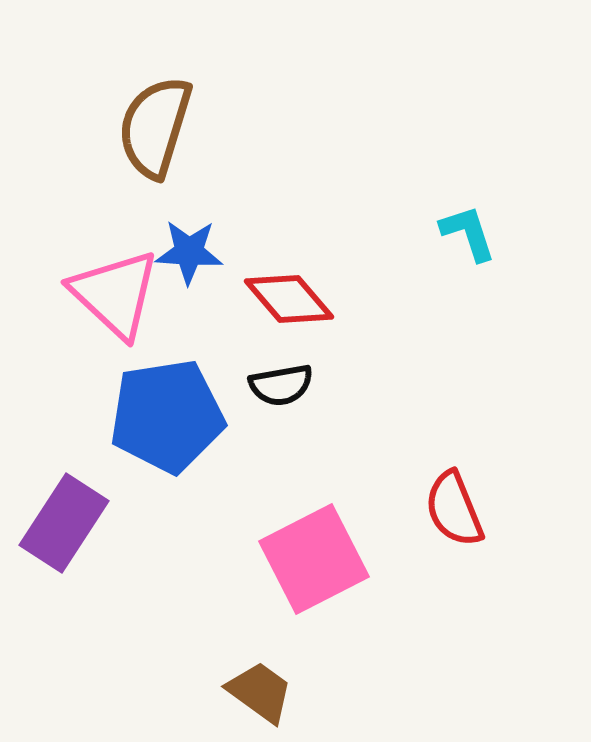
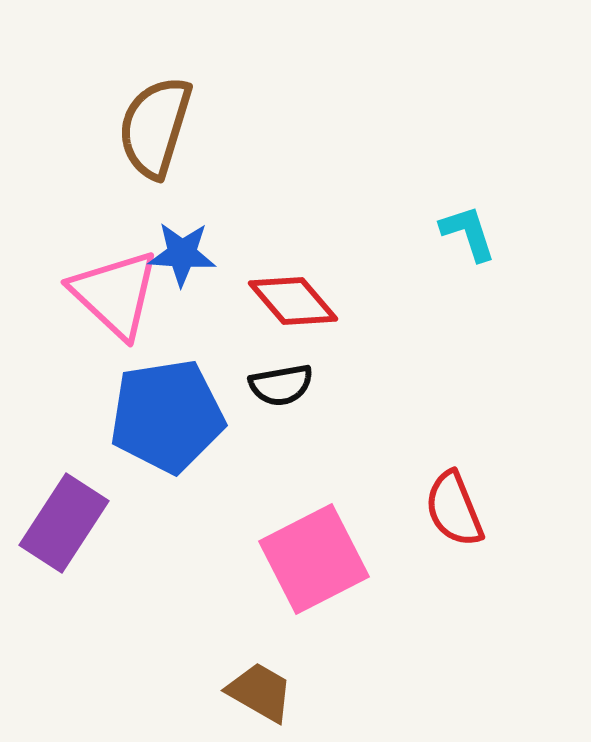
blue star: moved 7 px left, 2 px down
red diamond: moved 4 px right, 2 px down
brown trapezoid: rotated 6 degrees counterclockwise
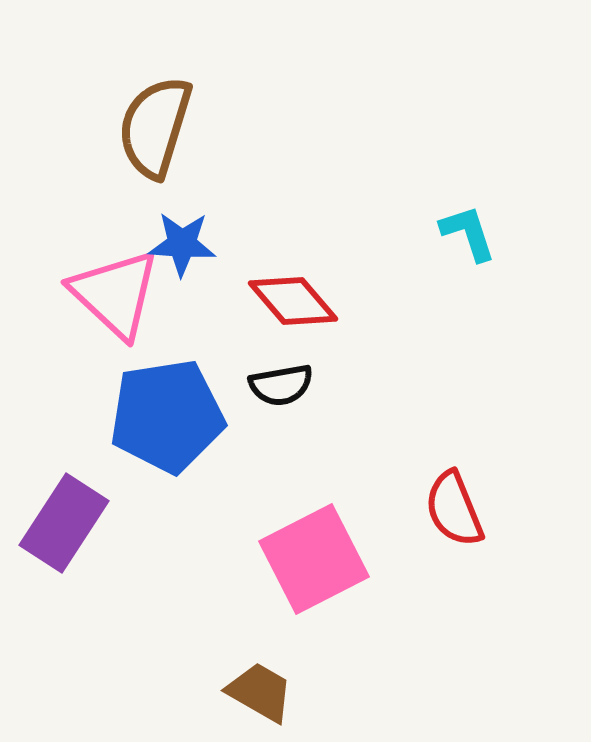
blue star: moved 10 px up
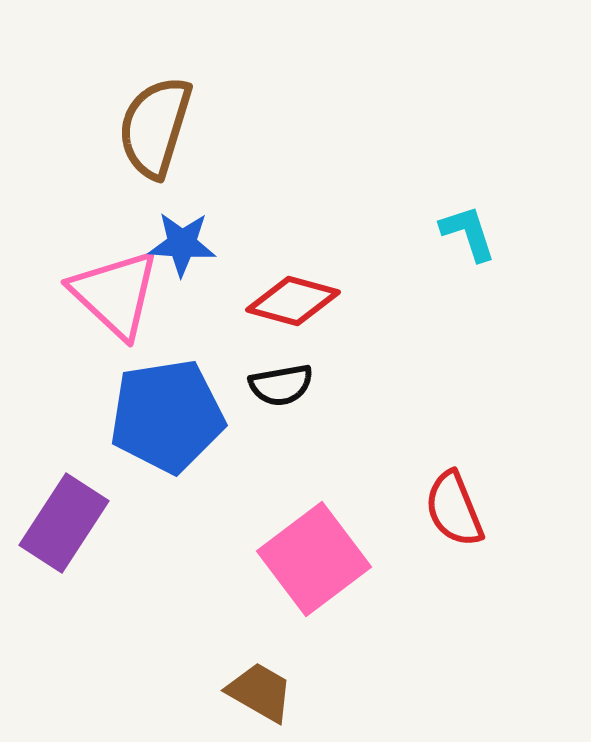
red diamond: rotated 34 degrees counterclockwise
pink square: rotated 10 degrees counterclockwise
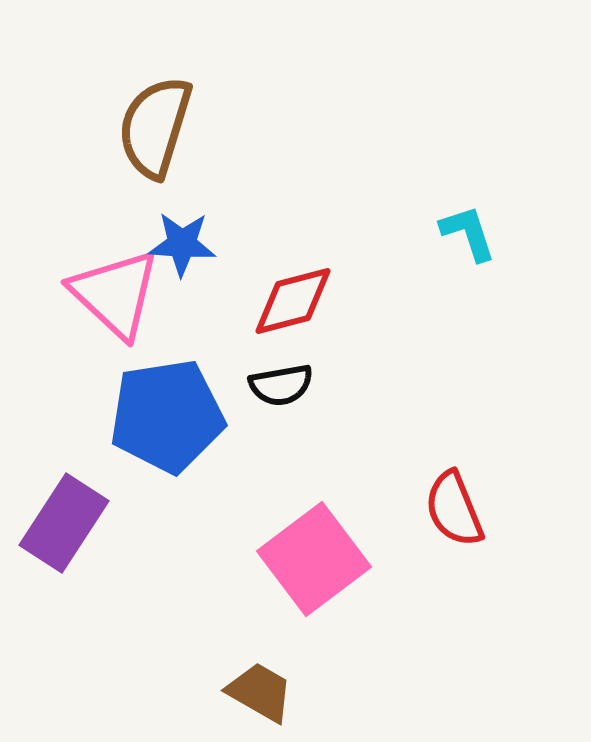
red diamond: rotated 30 degrees counterclockwise
